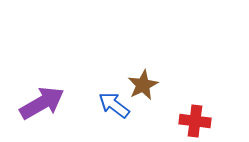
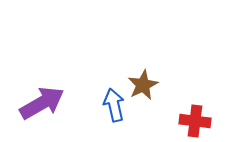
blue arrow: rotated 40 degrees clockwise
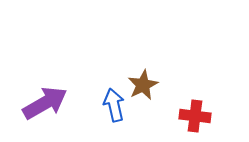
purple arrow: moved 3 px right
red cross: moved 5 px up
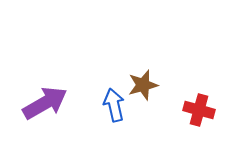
brown star: rotated 12 degrees clockwise
red cross: moved 4 px right, 6 px up; rotated 8 degrees clockwise
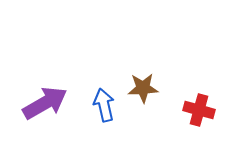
brown star: moved 3 px down; rotated 12 degrees clockwise
blue arrow: moved 10 px left
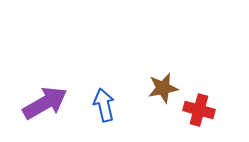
brown star: moved 20 px right; rotated 8 degrees counterclockwise
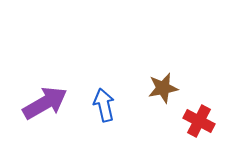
red cross: moved 11 px down; rotated 12 degrees clockwise
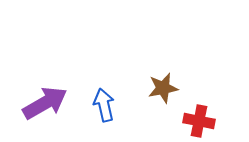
red cross: rotated 16 degrees counterclockwise
